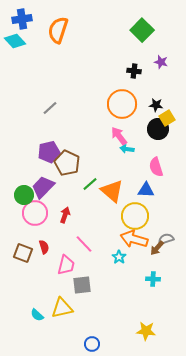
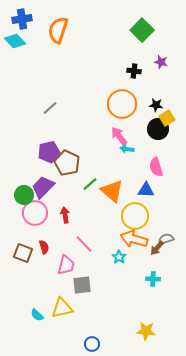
red arrow: rotated 28 degrees counterclockwise
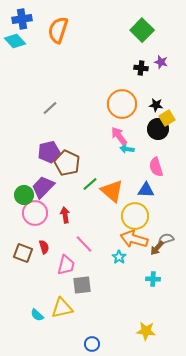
black cross: moved 7 px right, 3 px up
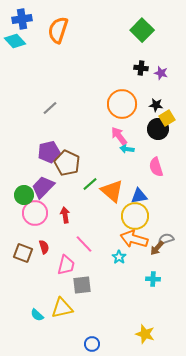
purple star: moved 11 px down
blue triangle: moved 7 px left, 6 px down; rotated 12 degrees counterclockwise
yellow star: moved 1 px left, 3 px down; rotated 12 degrees clockwise
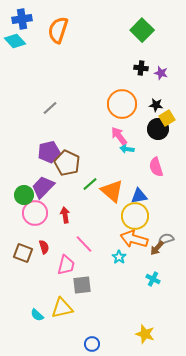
cyan cross: rotated 24 degrees clockwise
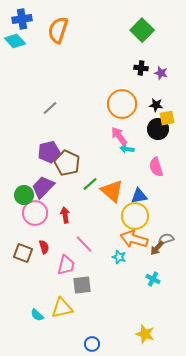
yellow square: rotated 21 degrees clockwise
cyan star: rotated 16 degrees counterclockwise
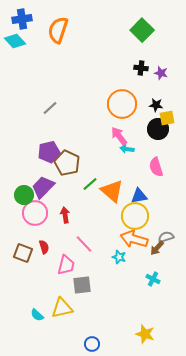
gray semicircle: moved 2 px up
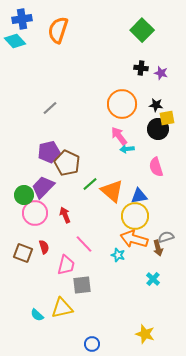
cyan arrow: rotated 16 degrees counterclockwise
red arrow: rotated 14 degrees counterclockwise
brown arrow: moved 1 px right; rotated 56 degrees counterclockwise
cyan star: moved 1 px left, 2 px up
cyan cross: rotated 16 degrees clockwise
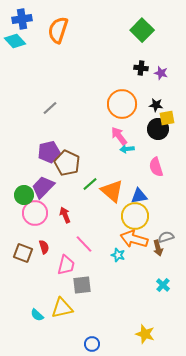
cyan cross: moved 10 px right, 6 px down
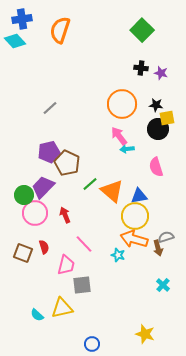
orange semicircle: moved 2 px right
